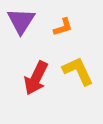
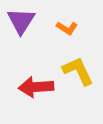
orange L-shape: moved 4 px right, 1 px down; rotated 50 degrees clockwise
red arrow: moved 9 px down; rotated 60 degrees clockwise
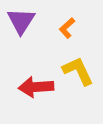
orange L-shape: rotated 105 degrees clockwise
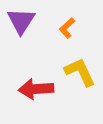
yellow L-shape: moved 2 px right, 1 px down
red arrow: moved 2 px down
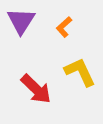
orange L-shape: moved 3 px left, 1 px up
red arrow: rotated 132 degrees counterclockwise
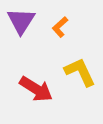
orange L-shape: moved 4 px left
red arrow: rotated 12 degrees counterclockwise
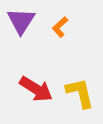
yellow L-shape: moved 21 px down; rotated 12 degrees clockwise
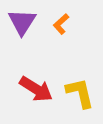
purple triangle: moved 1 px right, 1 px down
orange L-shape: moved 1 px right, 3 px up
